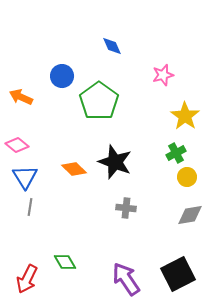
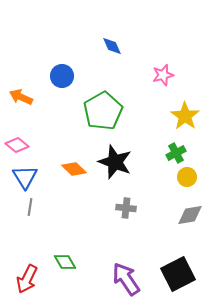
green pentagon: moved 4 px right, 10 px down; rotated 6 degrees clockwise
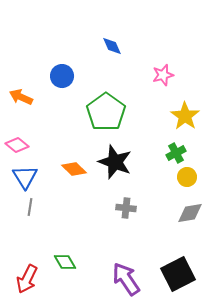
green pentagon: moved 3 px right, 1 px down; rotated 6 degrees counterclockwise
gray diamond: moved 2 px up
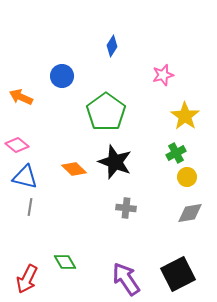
blue diamond: rotated 55 degrees clockwise
blue triangle: rotated 44 degrees counterclockwise
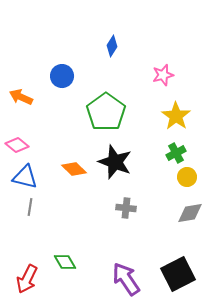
yellow star: moved 9 px left
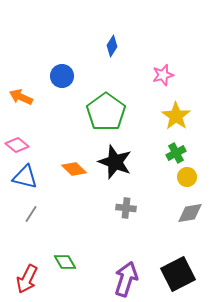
gray line: moved 1 px right, 7 px down; rotated 24 degrees clockwise
purple arrow: rotated 52 degrees clockwise
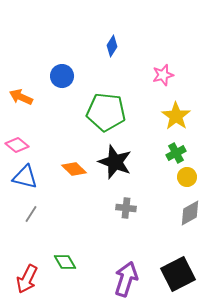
green pentagon: rotated 30 degrees counterclockwise
gray diamond: rotated 20 degrees counterclockwise
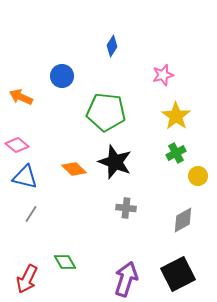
yellow circle: moved 11 px right, 1 px up
gray diamond: moved 7 px left, 7 px down
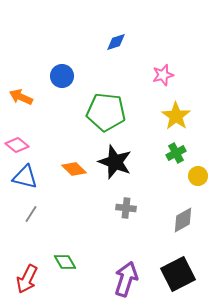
blue diamond: moved 4 px right, 4 px up; rotated 40 degrees clockwise
